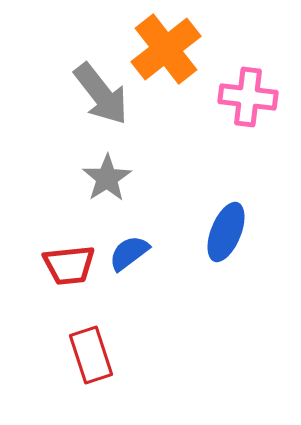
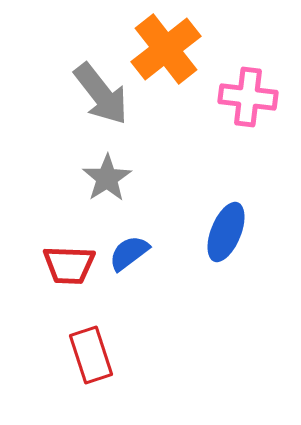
red trapezoid: rotated 8 degrees clockwise
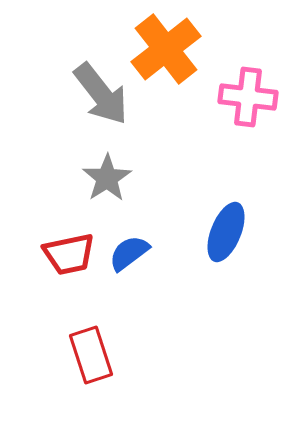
red trapezoid: moved 11 px up; rotated 14 degrees counterclockwise
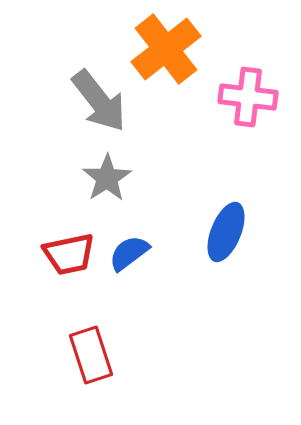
gray arrow: moved 2 px left, 7 px down
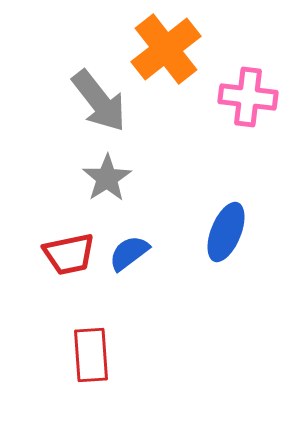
red rectangle: rotated 14 degrees clockwise
